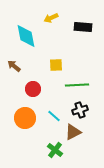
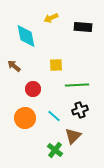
brown triangle: moved 4 px down; rotated 18 degrees counterclockwise
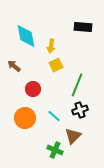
yellow arrow: moved 28 px down; rotated 56 degrees counterclockwise
yellow square: rotated 24 degrees counterclockwise
green line: rotated 65 degrees counterclockwise
green cross: rotated 14 degrees counterclockwise
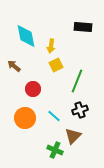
green line: moved 4 px up
